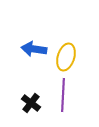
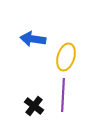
blue arrow: moved 1 px left, 10 px up
black cross: moved 3 px right, 3 px down
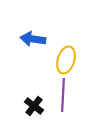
yellow ellipse: moved 3 px down
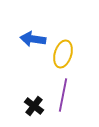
yellow ellipse: moved 3 px left, 6 px up
purple line: rotated 8 degrees clockwise
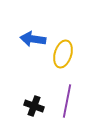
purple line: moved 4 px right, 6 px down
black cross: rotated 18 degrees counterclockwise
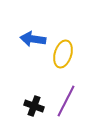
purple line: moved 1 px left; rotated 16 degrees clockwise
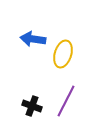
black cross: moved 2 px left
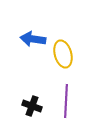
yellow ellipse: rotated 32 degrees counterclockwise
purple line: rotated 24 degrees counterclockwise
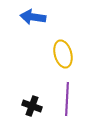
blue arrow: moved 22 px up
purple line: moved 1 px right, 2 px up
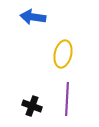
yellow ellipse: rotated 28 degrees clockwise
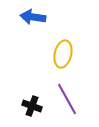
purple line: rotated 32 degrees counterclockwise
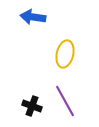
yellow ellipse: moved 2 px right
purple line: moved 2 px left, 2 px down
